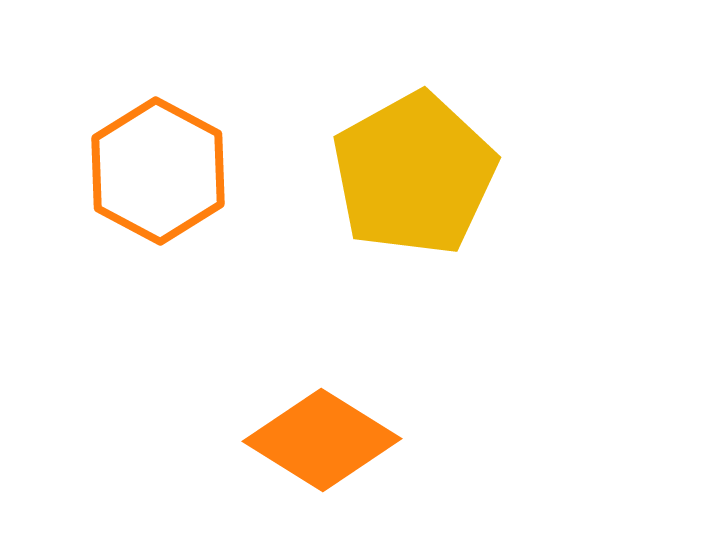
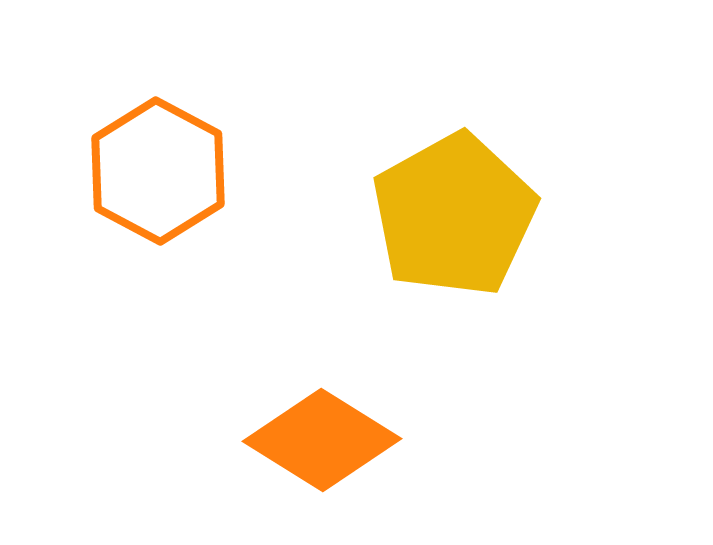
yellow pentagon: moved 40 px right, 41 px down
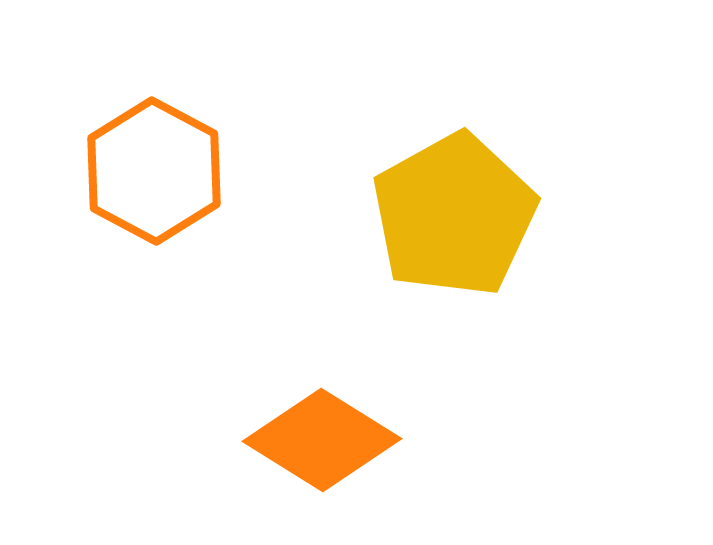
orange hexagon: moved 4 px left
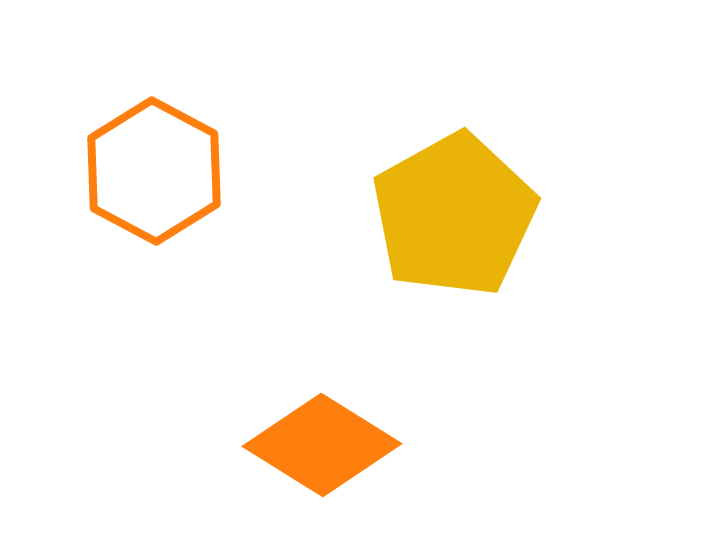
orange diamond: moved 5 px down
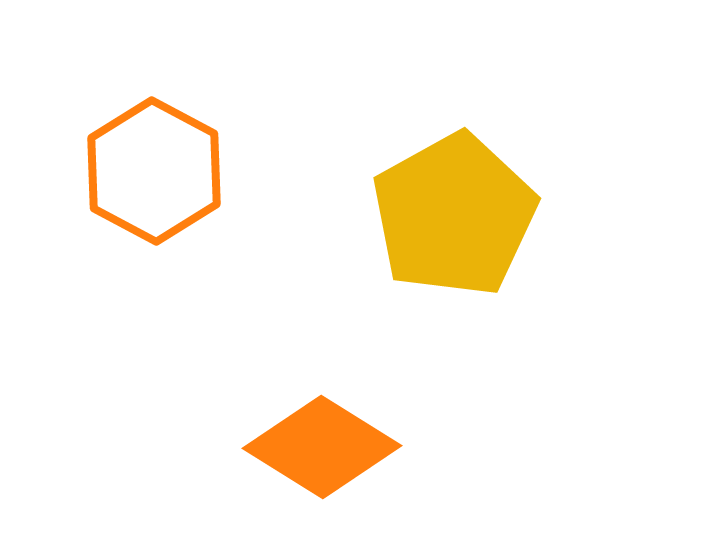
orange diamond: moved 2 px down
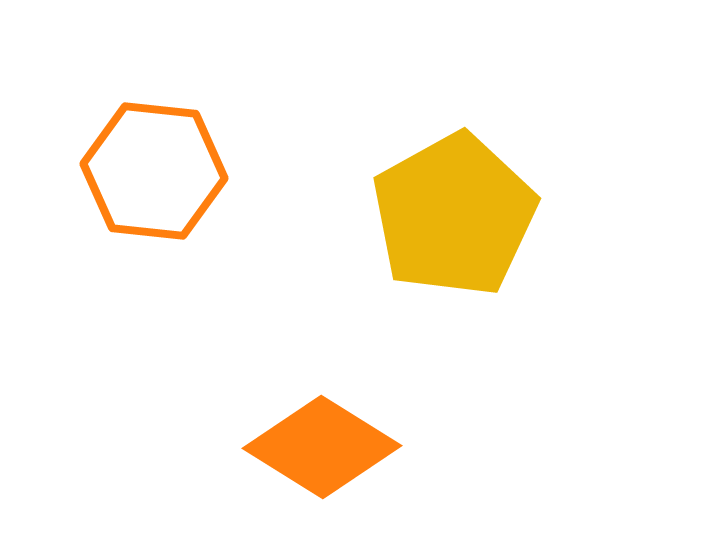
orange hexagon: rotated 22 degrees counterclockwise
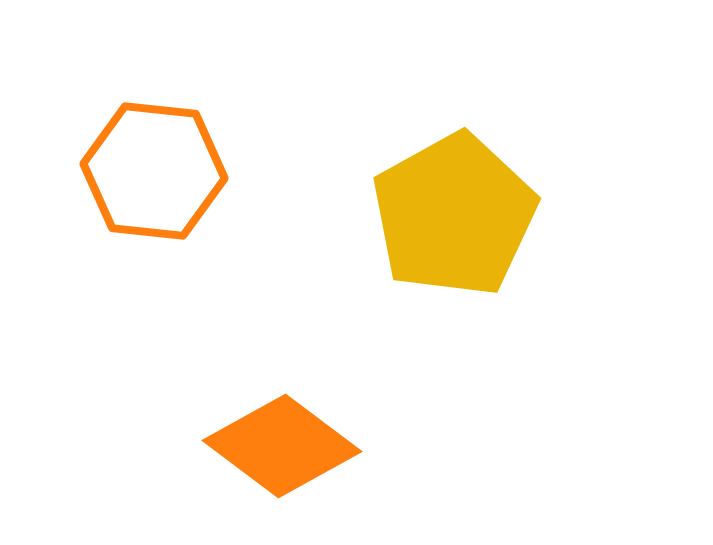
orange diamond: moved 40 px left, 1 px up; rotated 5 degrees clockwise
